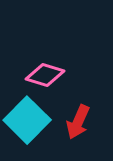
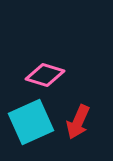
cyan square: moved 4 px right, 2 px down; rotated 21 degrees clockwise
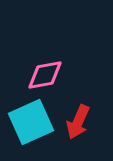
pink diamond: rotated 27 degrees counterclockwise
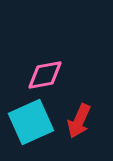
red arrow: moved 1 px right, 1 px up
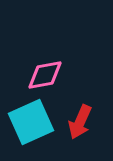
red arrow: moved 1 px right, 1 px down
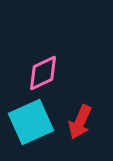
pink diamond: moved 2 px left, 2 px up; rotated 15 degrees counterclockwise
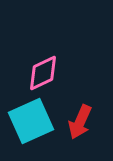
cyan square: moved 1 px up
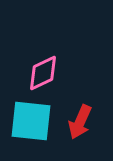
cyan square: rotated 30 degrees clockwise
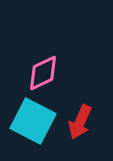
cyan square: moved 2 px right; rotated 21 degrees clockwise
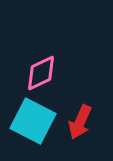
pink diamond: moved 2 px left
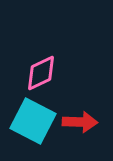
red arrow: rotated 112 degrees counterclockwise
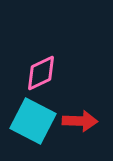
red arrow: moved 1 px up
